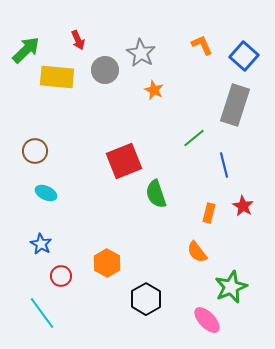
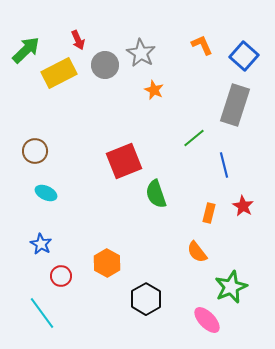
gray circle: moved 5 px up
yellow rectangle: moved 2 px right, 4 px up; rotated 32 degrees counterclockwise
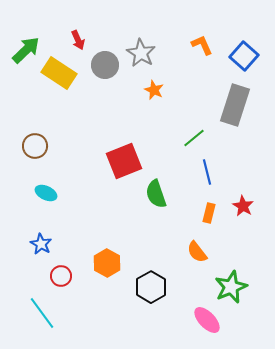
yellow rectangle: rotated 60 degrees clockwise
brown circle: moved 5 px up
blue line: moved 17 px left, 7 px down
black hexagon: moved 5 px right, 12 px up
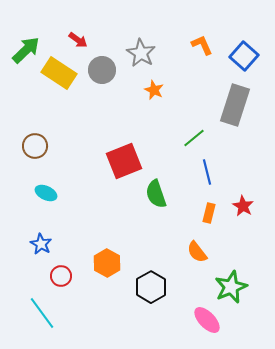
red arrow: rotated 30 degrees counterclockwise
gray circle: moved 3 px left, 5 px down
